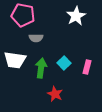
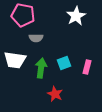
cyan square: rotated 24 degrees clockwise
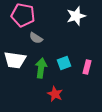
white star: rotated 12 degrees clockwise
gray semicircle: rotated 32 degrees clockwise
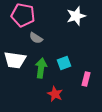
pink rectangle: moved 1 px left, 12 px down
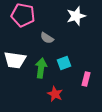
gray semicircle: moved 11 px right
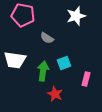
green arrow: moved 2 px right, 3 px down
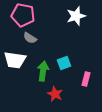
gray semicircle: moved 17 px left
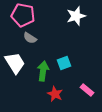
white trapezoid: moved 3 px down; rotated 130 degrees counterclockwise
pink rectangle: moved 1 px right, 11 px down; rotated 64 degrees counterclockwise
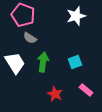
pink pentagon: rotated 10 degrees clockwise
cyan square: moved 11 px right, 1 px up
green arrow: moved 9 px up
pink rectangle: moved 1 px left
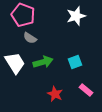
green arrow: rotated 66 degrees clockwise
